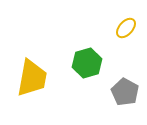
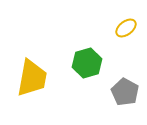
yellow ellipse: rotated 10 degrees clockwise
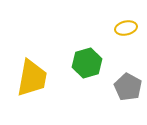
yellow ellipse: rotated 25 degrees clockwise
gray pentagon: moved 3 px right, 5 px up
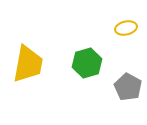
yellow trapezoid: moved 4 px left, 14 px up
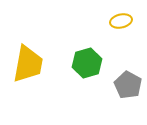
yellow ellipse: moved 5 px left, 7 px up
gray pentagon: moved 2 px up
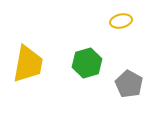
gray pentagon: moved 1 px right, 1 px up
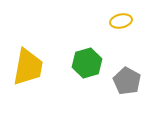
yellow trapezoid: moved 3 px down
gray pentagon: moved 2 px left, 3 px up
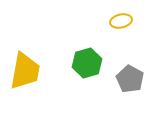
yellow trapezoid: moved 3 px left, 4 px down
gray pentagon: moved 3 px right, 2 px up
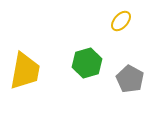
yellow ellipse: rotated 35 degrees counterclockwise
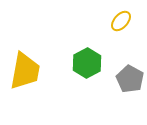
green hexagon: rotated 12 degrees counterclockwise
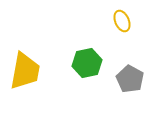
yellow ellipse: moved 1 px right; rotated 65 degrees counterclockwise
green hexagon: rotated 16 degrees clockwise
